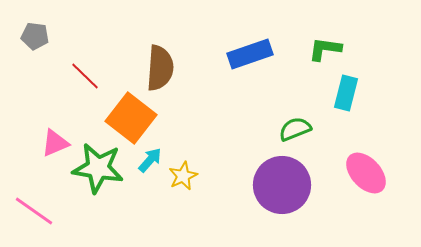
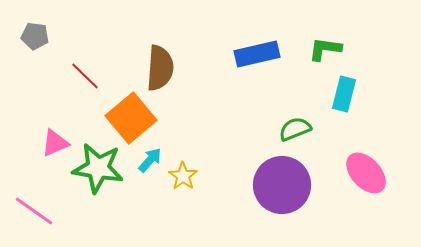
blue rectangle: moved 7 px right; rotated 6 degrees clockwise
cyan rectangle: moved 2 px left, 1 px down
orange square: rotated 12 degrees clockwise
yellow star: rotated 12 degrees counterclockwise
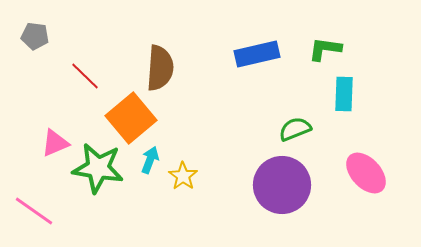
cyan rectangle: rotated 12 degrees counterclockwise
cyan arrow: rotated 20 degrees counterclockwise
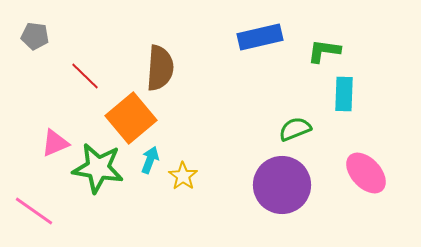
green L-shape: moved 1 px left, 2 px down
blue rectangle: moved 3 px right, 17 px up
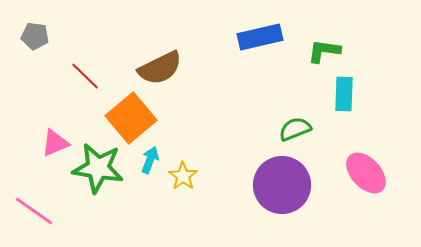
brown semicircle: rotated 60 degrees clockwise
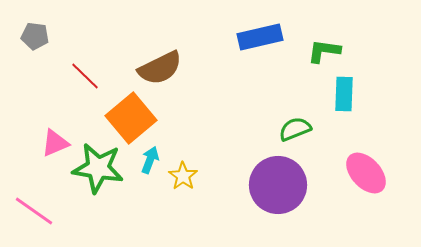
purple circle: moved 4 px left
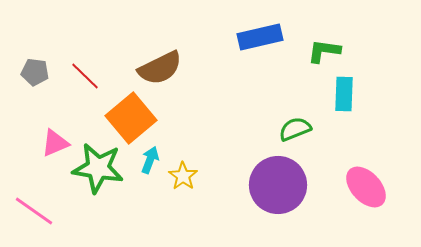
gray pentagon: moved 36 px down
pink ellipse: moved 14 px down
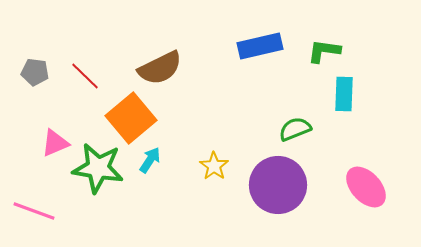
blue rectangle: moved 9 px down
cyan arrow: rotated 12 degrees clockwise
yellow star: moved 31 px right, 10 px up
pink line: rotated 15 degrees counterclockwise
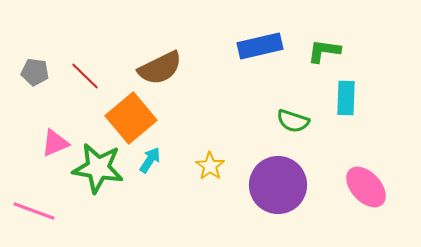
cyan rectangle: moved 2 px right, 4 px down
green semicircle: moved 2 px left, 8 px up; rotated 140 degrees counterclockwise
yellow star: moved 4 px left
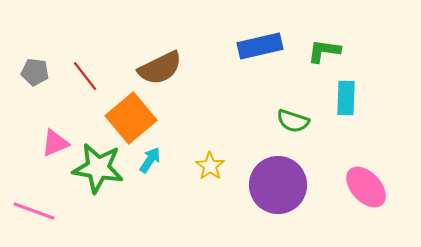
red line: rotated 8 degrees clockwise
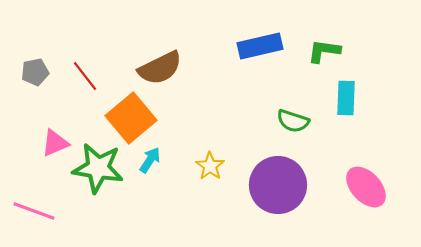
gray pentagon: rotated 20 degrees counterclockwise
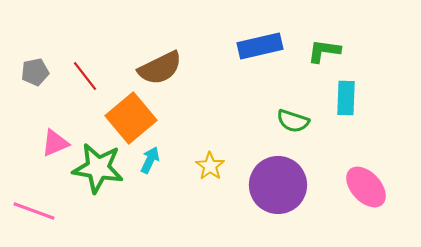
cyan arrow: rotated 8 degrees counterclockwise
